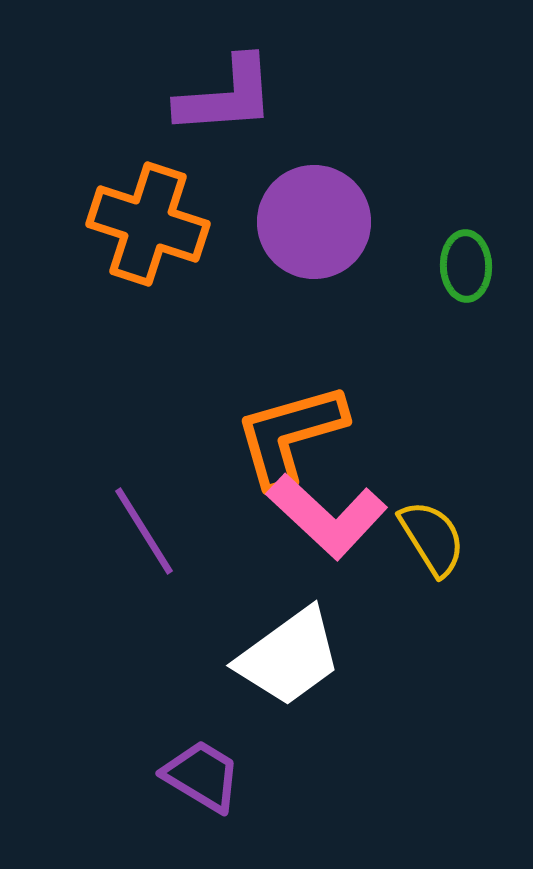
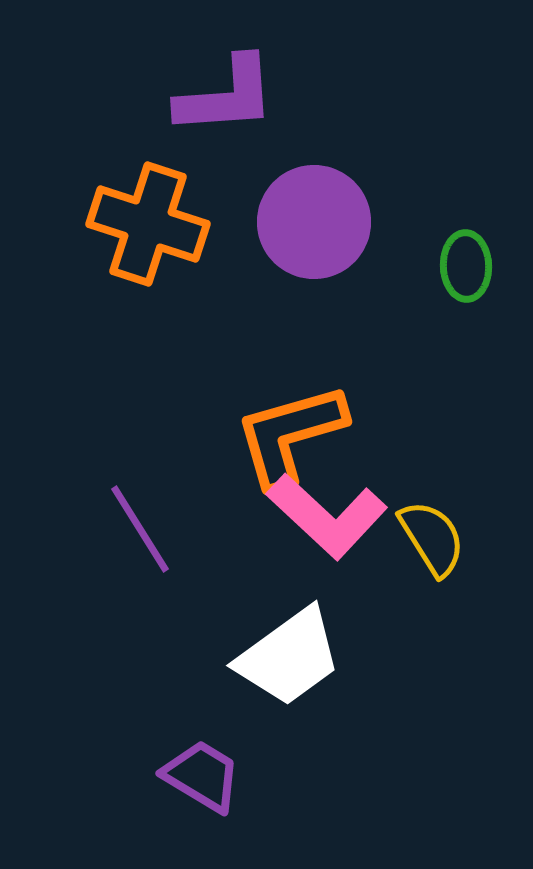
purple line: moved 4 px left, 2 px up
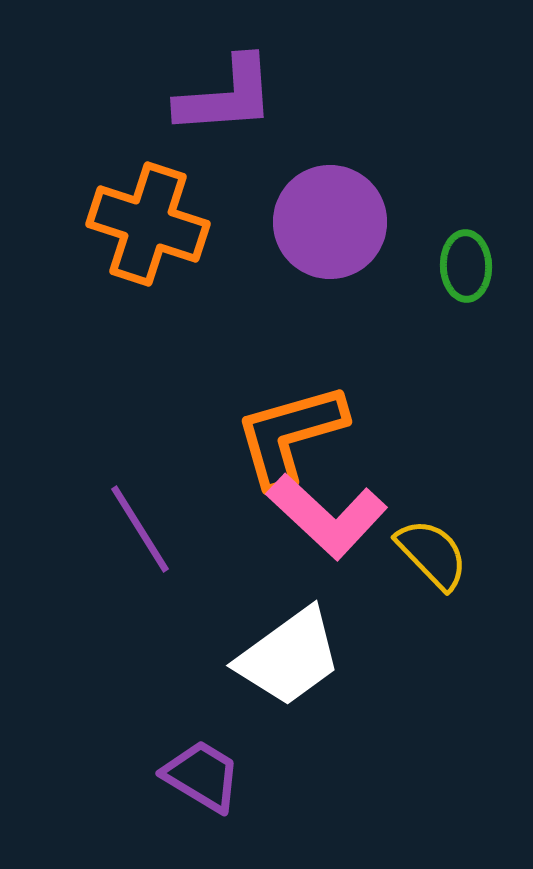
purple circle: moved 16 px right
yellow semicircle: moved 16 px down; rotated 12 degrees counterclockwise
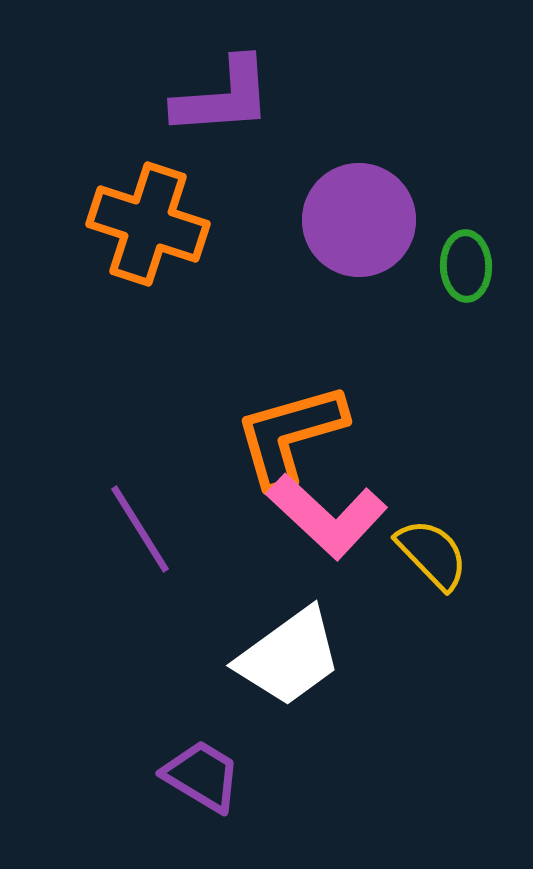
purple L-shape: moved 3 px left, 1 px down
purple circle: moved 29 px right, 2 px up
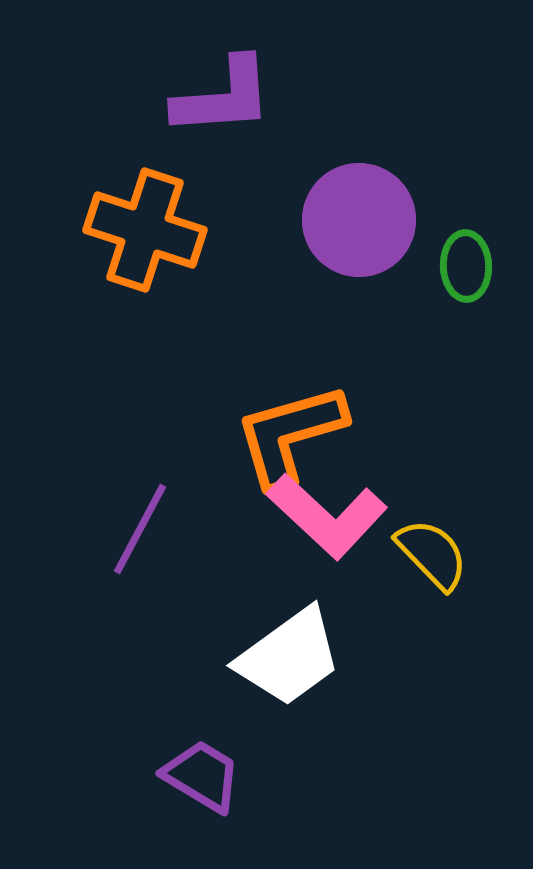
orange cross: moved 3 px left, 6 px down
purple line: rotated 60 degrees clockwise
